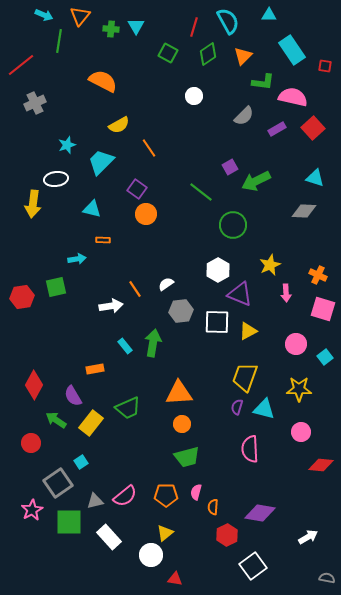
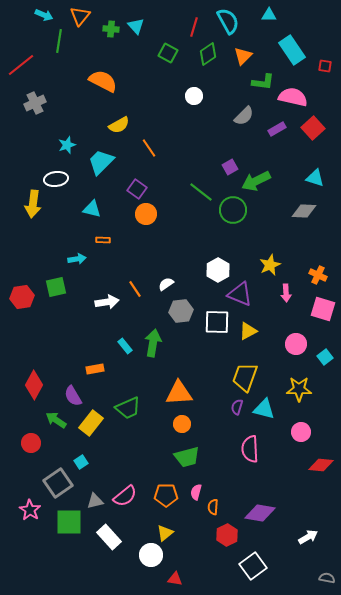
cyan triangle at (136, 26): rotated 12 degrees counterclockwise
green circle at (233, 225): moved 15 px up
white arrow at (111, 306): moved 4 px left, 4 px up
pink star at (32, 510): moved 2 px left; rotated 10 degrees counterclockwise
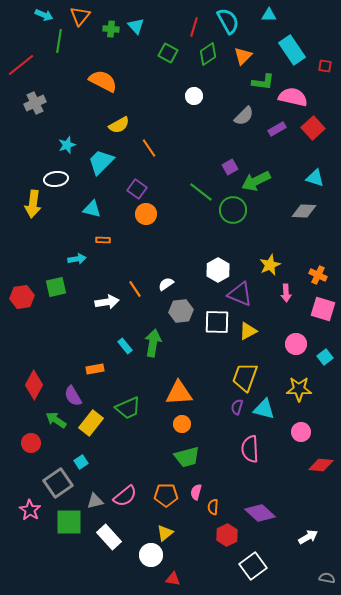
purple diamond at (260, 513): rotated 32 degrees clockwise
red triangle at (175, 579): moved 2 px left
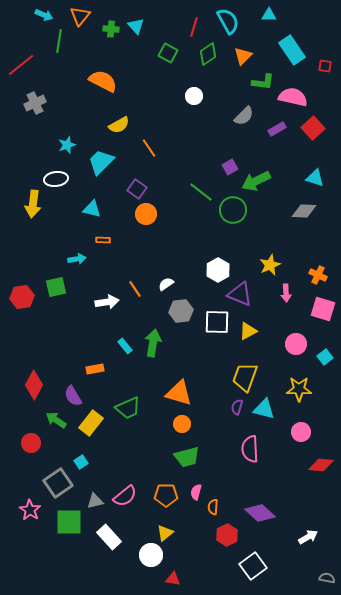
orange triangle at (179, 393): rotated 20 degrees clockwise
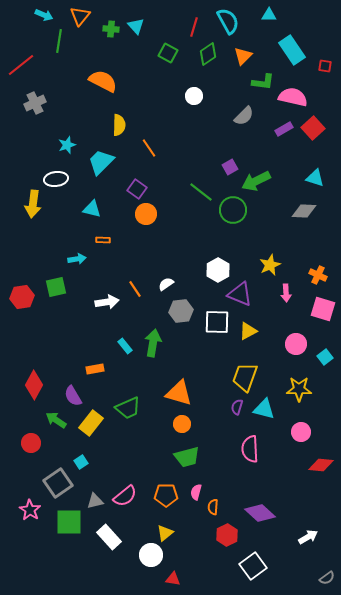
yellow semicircle at (119, 125): rotated 60 degrees counterclockwise
purple rectangle at (277, 129): moved 7 px right
gray semicircle at (327, 578): rotated 133 degrees clockwise
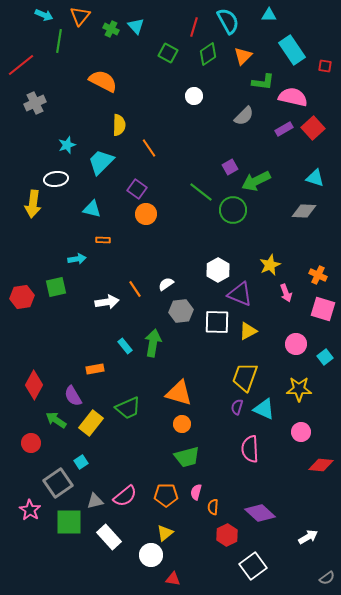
green cross at (111, 29): rotated 21 degrees clockwise
pink arrow at (286, 293): rotated 18 degrees counterclockwise
cyan triangle at (264, 409): rotated 10 degrees clockwise
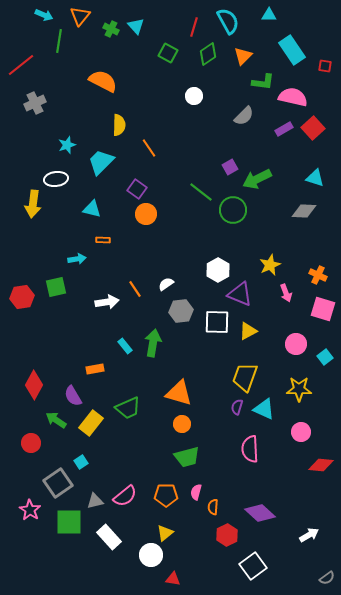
green arrow at (256, 181): moved 1 px right, 2 px up
white arrow at (308, 537): moved 1 px right, 2 px up
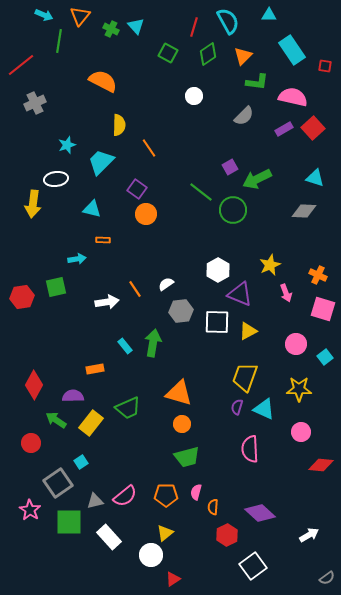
green L-shape at (263, 82): moved 6 px left
purple semicircle at (73, 396): rotated 120 degrees clockwise
red triangle at (173, 579): rotated 42 degrees counterclockwise
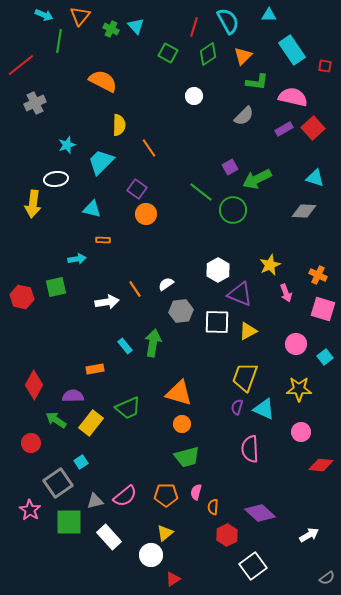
red hexagon at (22, 297): rotated 20 degrees clockwise
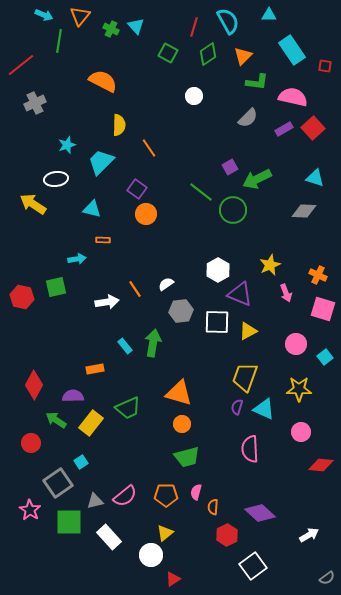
gray semicircle at (244, 116): moved 4 px right, 2 px down
yellow arrow at (33, 204): rotated 116 degrees clockwise
